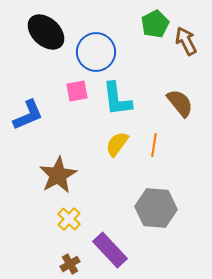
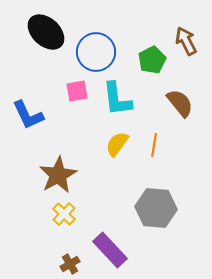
green pentagon: moved 3 px left, 36 px down
blue L-shape: rotated 88 degrees clockwise
yellow cross: moved 5 px left, 5 px up
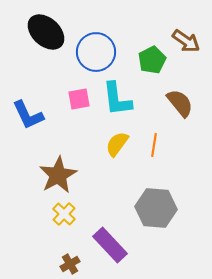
brown arrow: rotated 152 degrees clockwise
pink square: moved 2 px right, 8 px down
purple rectangle: moved 5 px up
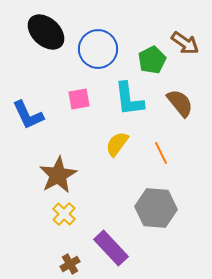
brown arrow: moved 1 px left, 2 px down
blue circle: moved 2 px right, 3 px up
cyan L-shape: moved 12 px right
orange line: moved 7 px right, 8 px down; rotated 35 degrees counterclockwise
purple rectangle: moved 1 px right, 3 px down
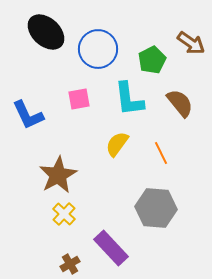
brown arrow: moved 6 px right
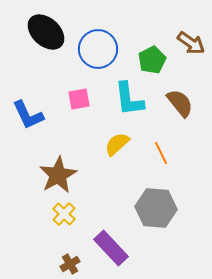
yellow semicircle: rotated 12 degrees clockwise
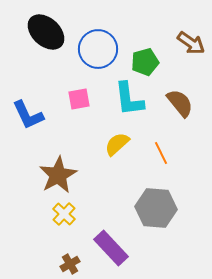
green pentagon: moved 7 px left, 2 px down; rotated 12 degrees clockwise
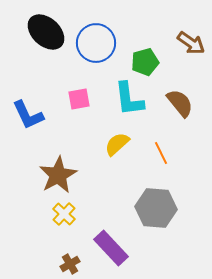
blue circle: moved 2 px left, 6 px up
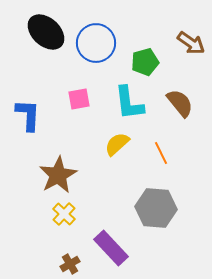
cyan L-shape: moved 4 px down
blue L-shape: rotated 152 degrees counterclockwise
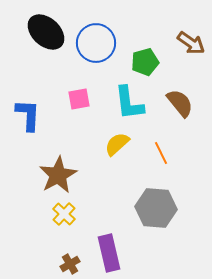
purple rectangle: moved 2 px left, 5 px down; rotated 30 degrees clockwise
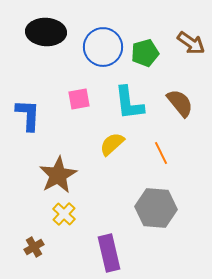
black ellipse: rotated 39 degrees counterclockwise
blue circle: moved 7 px right, 4 px down
green pentagon: moved 9 px up
yellow semicircle: moved 5 px left
brown cross: moved 36 px left, 17 px up
